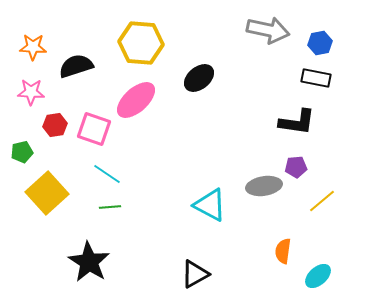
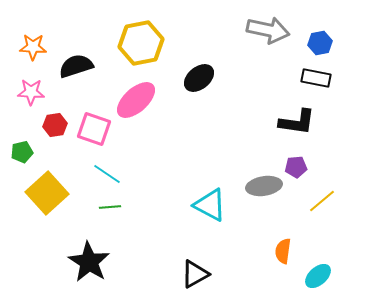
yellow hexagon: rotated 15 degrees counterclockwise
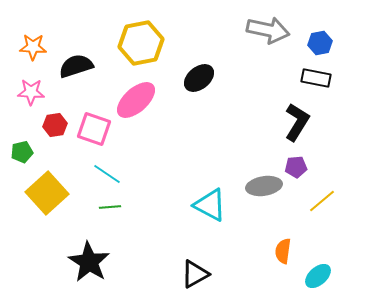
black L-shape: rotated 66 degrees counterclockwise
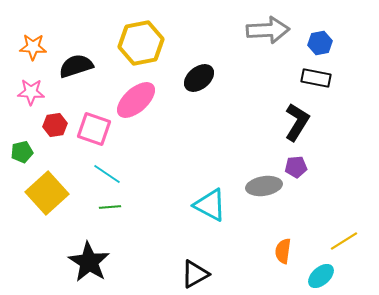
gray arrow: rotated 15 degrees counterclockwise
yellow line: moved 22 px right, 40 px down; rotated 8 degrees clockwise
cyan ellipse: moved 3 px right
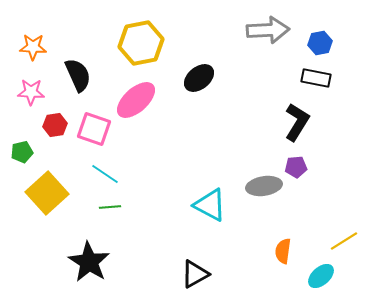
black semicircle: moved 2 px right, 9 px down; rotated 84 degrees clockwise
cyan line: moved 2 px left
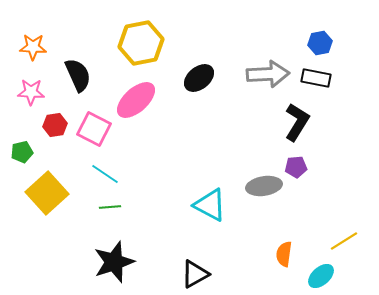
gray arrow: moved 44 px down
pink square: rotated 8 degrees clockwise
orange semicircle: moved 1 px right, 3 px down
black star: moved 25 px right; rotated 21 degrees clockwise
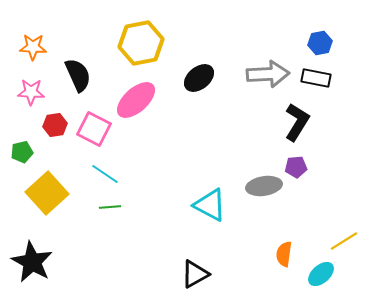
black star: moved 82 px left; rotated 24 degrees counterclockwise
cyan ellipse: moved 2 px up
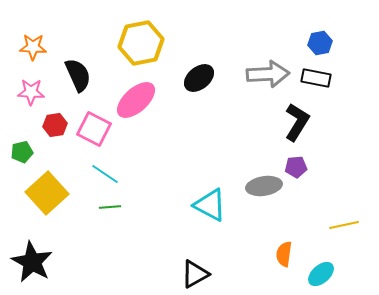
yellow line: moved 16 px up; rotated 20 degrees clockwise
